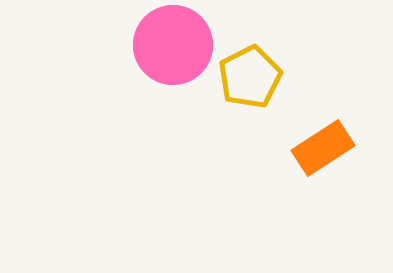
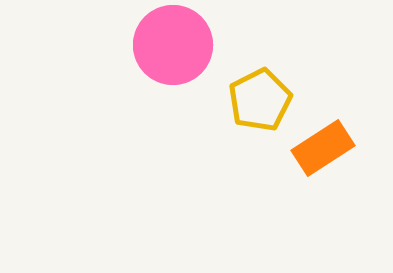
yellow pentagon: moved 10 px right, 23 px down
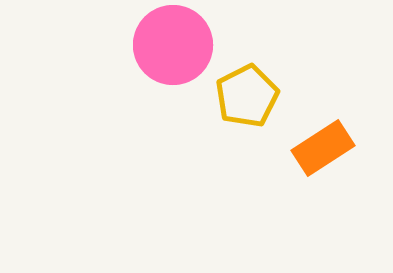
yellow pentagon: moved 13 px left, 4 px up
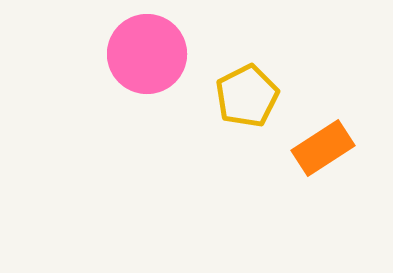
pink circle: moved 26 px left, 9 px down
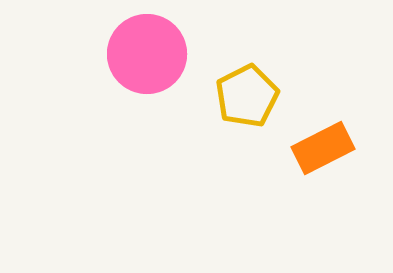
orange rectangle: rotated 6 degrees clockwise
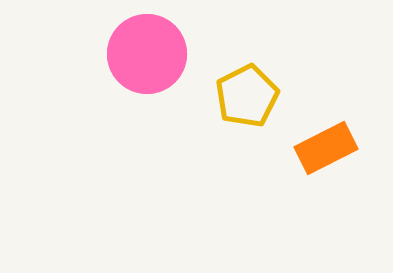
orange rectangle: moved 3 px right
